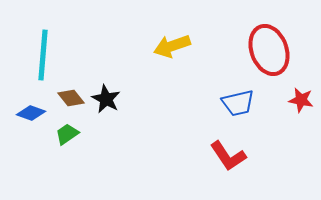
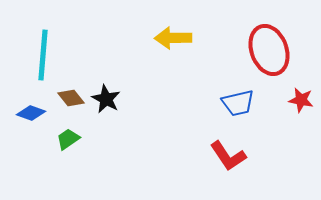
yellow arrow: moved 1 px right, 8 px up; rotated 18 degrees clockwise
green trapezoid: moved 1 px right, 5 px down
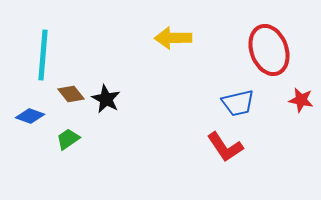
brown diamond: moved 4 px up
blue diamond: moved 1 px left, 3 px down
red L-shape: moved 3 px left, 9 px up
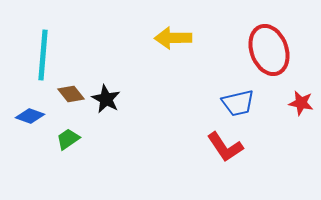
red star: moved 3 px down
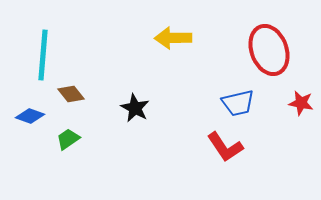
black star: moved 29 px right, 9 px down
